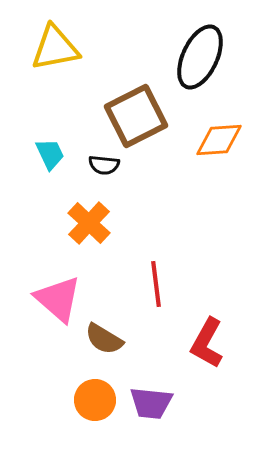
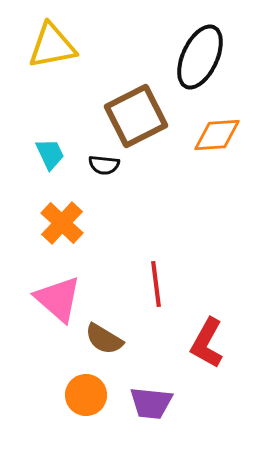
yellow triangle: moved 3 px left, 2 px up
orange diamond: moved 2 px left, 5 px up
orange cross: moved 27 px left
orange circle: moved 9 px left, 5 px up
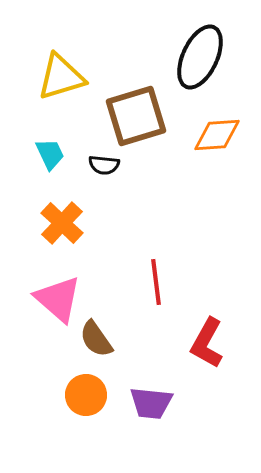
yellow triangle: moved 9 px right, 31 px down; rotated 6 degrees counterclockwise
brown square: rotated 10 degrees clockwise
red line: moved 2 px up
brown semicircle: moved 8 px left; rotated 24 degrees clockwise
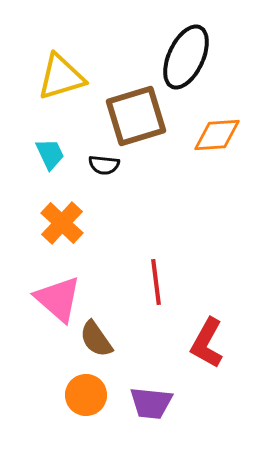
black ellipse: moved 14 px left
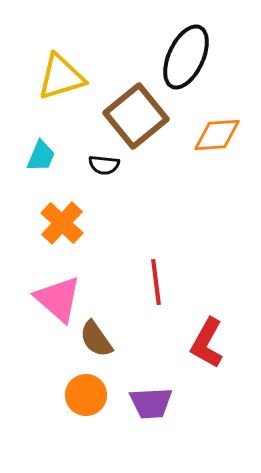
brown square: rotated 22 degrees counterclockwise
cyan trapezoid: moved 9 px left, 2 px down; rotated 48 degrees clockwise
purple trapezoid: rotated 9 degrees counterclockwise
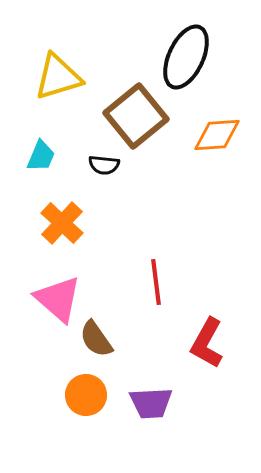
yellow triangle: moved 3 px left
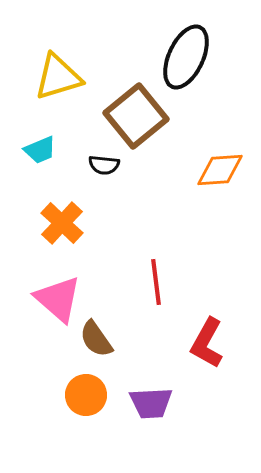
orange diamond: moved 3 px right, 35 px down
cyan trapezoid: moved 1 px left, 6 px up; rotated 44 degrees clockwise
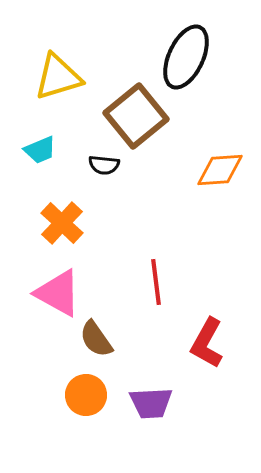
pink triangle: moved 6 px up; rotated 12 degrees counterclockwise
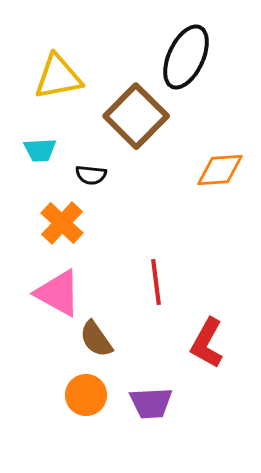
yellow triangle: rotated 6 degrees clockwise
brown square: rotated 6 degrees counterclockwise
cyan trapezoid: rotated 20 degrees clockwise
black semicircle: moved 13 px left, 10 px down
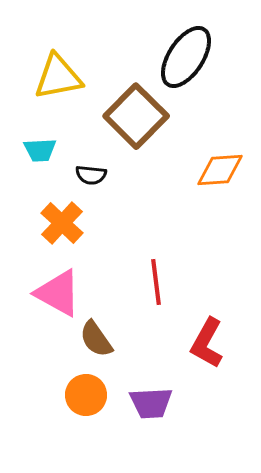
black ellipse: rotated 8 degrees clockwise
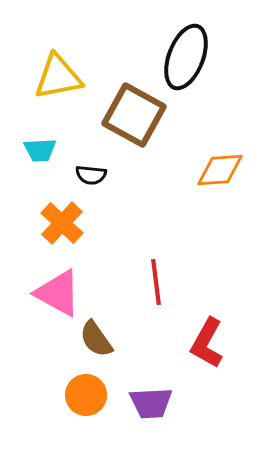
black ellipse: rotated 12 degrees counterclockwise
brown square: moved 2 px left, 1 px up; rotated 16 degrees counterclockwise
